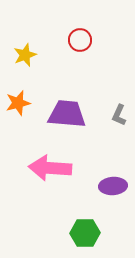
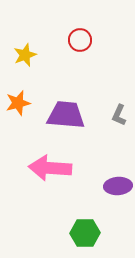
purple trapezoid: moved 1 px left, 1 px down
purple ellipse: moved 5 px right
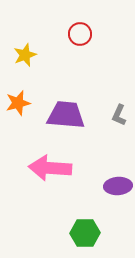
red circle: moved 6 px up
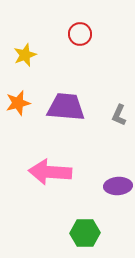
purple trapezoid: moved 8 px up
pink arrow: moved 4 px down
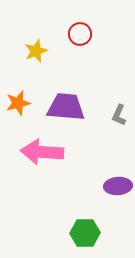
yellow star: moved 11 px right, 4 px up
pink arrow: moved 8 px left, 20 px up
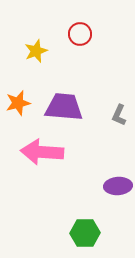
purple trapezoid: moved 2 px left
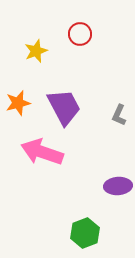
purple trapezoid: rotated 57 degrees clockwise
pink arrow: rotated 15 degrees clockwise
green hexagon: rotated 20 degrees counterclockwise
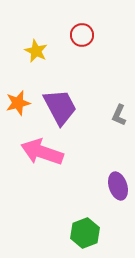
red circle: moved 2 px right, 1 px down
yellow star: rotated 25 degrees counterclockwise
purple trapezoid: moved 4 px left
purple ellipse: rotated 76 degrees clockwise
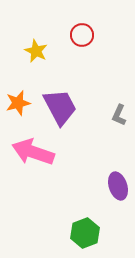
pink arrow: moved 9 px left
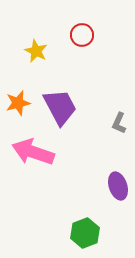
gray L-shape: moved 8 px down
